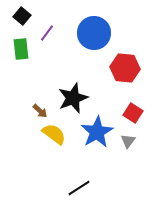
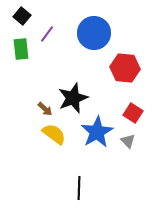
purple line: moved 1 px down
brown arrow: moved 5 px right, 2 px up
gray triangle: rotated 21 degrees counterclockwise
black line: rotated 55 degrees counterclockwise
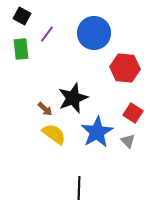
black square: rotated 12 degrees counterclockwise
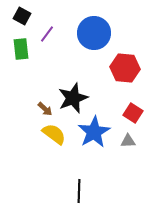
blue star: moved 3 px left
gray triangle: rotated 49 degrees counterclockwise
black line: moved 3 px down
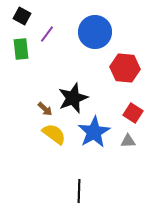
blue circle: moved 1 px right, 1 px up
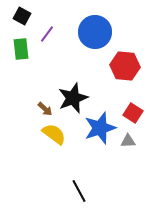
red hexagon: moved 2 px up
blue star: moved 6 px right, 4 px up; rotated 12 degrees clockwise
black line: rotated 30 degrees counterclockwise
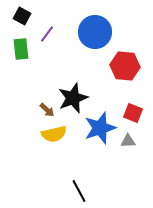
brown arrow: moved 2 px right, 1 px down
red square: rotated 12 degrees counterclockwise
yellow semicircle: rotated 130 degrees clockwise
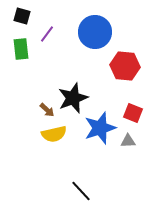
black square: rotated 12 degrees counterclockwise
black line: moved 2 px right; rotated 15 degrees counterclockwise
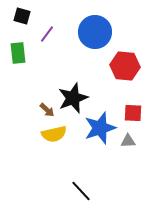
green rectangle: moved 3 px left, 4 px down
red square: rotated 18 degrees counterclockwise
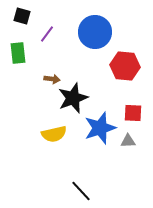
brown arrow: moved 5 px right, 31 px up; rotated 35 degrees counterclockwise
